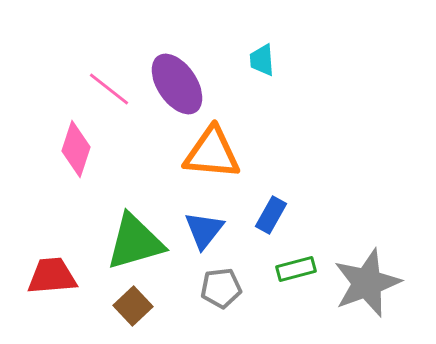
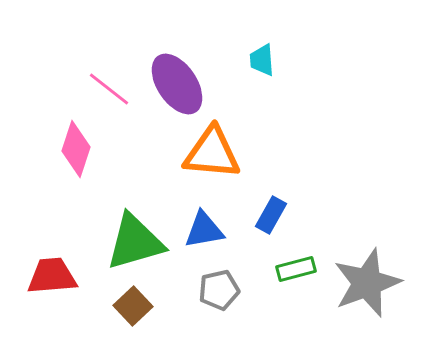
blue triangle: rotated 42 degrees clockwise
gray pentagon: moved 2 px left, 2 px down; rotated 6 degrees counterclockwise
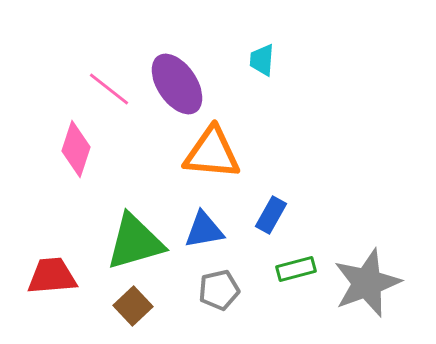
cyan trapezoid: rotated 8 degrees clockwise
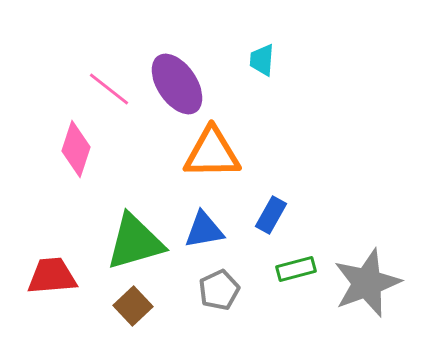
orange triangle: rotated 6 degrees counterclockwise
gray pentagon: rotated 12 degrees counterclockwise
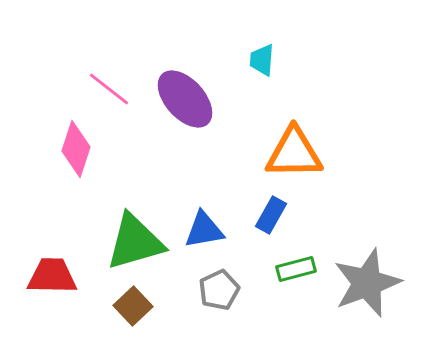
purple ellipse: moved 8 px right, 15 px down; rotated 8 degrees counterclockwise
orange triangle: moved 82 px right
red trapezoid: rotated 6 degrees clockwise
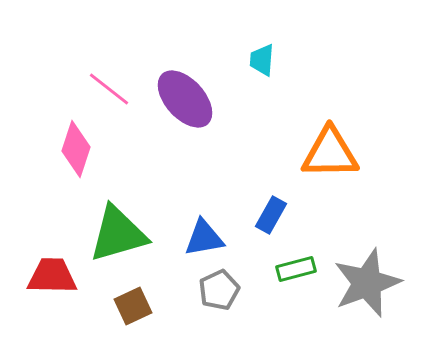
orange triangle: moved 36 px right
blue triangle: moved 8 px down
green triangle: moved 17 px left, 8 px up
brown square: rotated 18 degrees clockwise
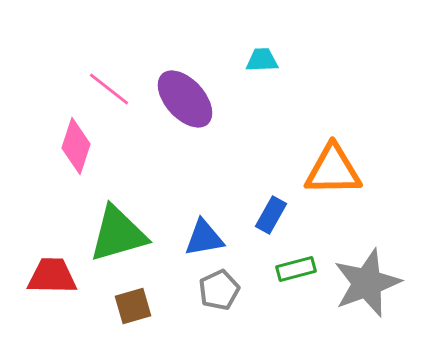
cyan trapezoid: rotated 84 degrees clockwise
pink diamond: moved 3 px up
orange triangle: moved 3 px right, 17 px down
brown square: rotated 9 degrees clockwise
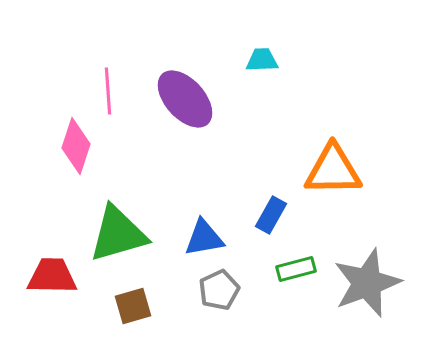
pink line: moved 1 px left, 2 px down; rotated 48 degrees clockwise
